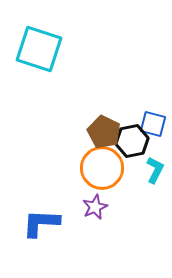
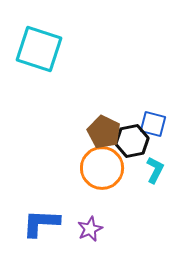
purple star: moved 5 px left, 22 px down
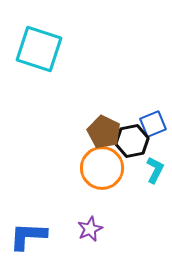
blue square: rotated 36 degrees counterclockwise
blue L-shape: moved 13 px left, 13 px down
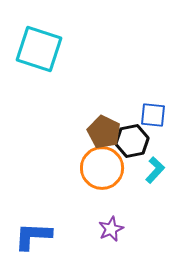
blue square: moved 9 px up; rotated 28 degrees clockwise
cyan L-shape: rotated 16 degrees clockwise
purple star: moved 21 px right
blue L-shape: moved 5 px right
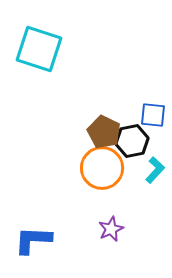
blue L-shape: moved 4 px down
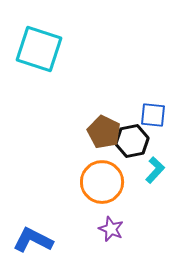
orange circle: moved 14 px down
purple star: rotated 25 degrees counterclockwise
blue L-shape: rotated 24 degrees clockwise
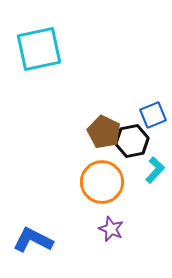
cyan square: rotated 30 degrees counterclockwise
blue square: rotated 28 degrees counterclockwise
